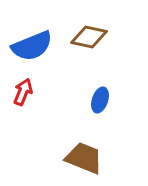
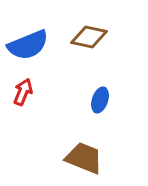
blue semicircle: moved 4 px left, 1 px up
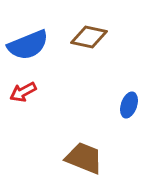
red arrow: rotated 140 degrees counterclockwise
blue ellipse: moved 29 px right, 5 px down
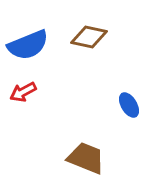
blue ellipse: rotated 50 degrees counterclockwise
brown trapezoid: moved 2 px right
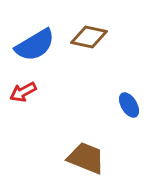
blue semicircle: moved 7 px right; rotated 9 degrees counterclockwise
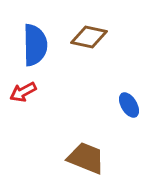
blue semicircle: rotated 60 degrees counterclockwise
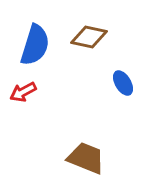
blue semicircle: rotated 18 degrees clockwise
blue ellipse: moved 6 px left, 22 px up
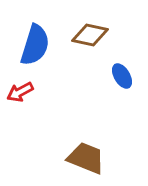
brown diamond: moved 1 px right, 2 px up
blue ellipse: moved 1 px left, 7 px up
red arrow: moved 3 px left
